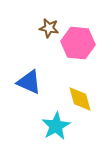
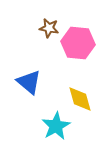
blue triangle: rotated 16 degrees clockwise
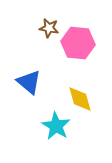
cyan star: rotated 12 degrees counterclockwise
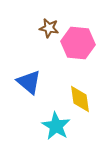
yellow diamond: rotated 8 degrees clockwise
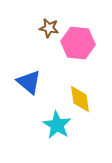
cyan star: moved 1 px right, 1 px up
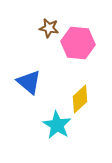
yellow diamond: rotated 56 degrees clockwise
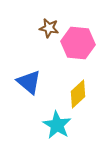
yellow diamond: moved 2 px left, 5 px up
